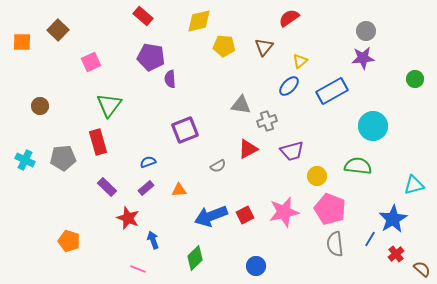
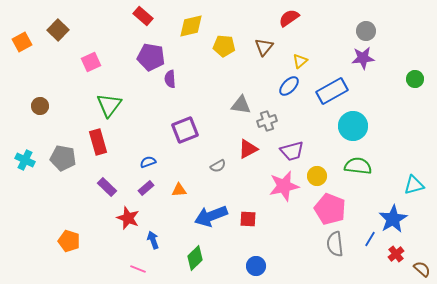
yellow diamond at (199, 21): moved 8 px left, 5 px down
orange square at (22, 42): rotated 30 degrees counterclockwise
cyan circle at (373, 126): moved 20 px left
gray pentagon at (63, 158): rotated 15 degrees clockwise
pink star at (284, 212): moved 26 px up
red square at (245, 215): moved 3 px right, 4 px down; rotated 30 degrees clockwise
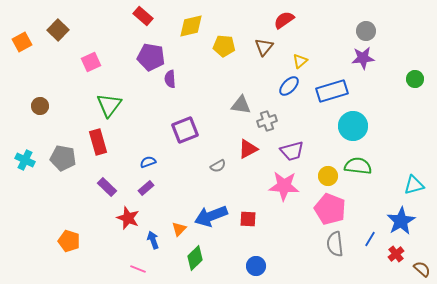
red semicircle at (289, 18): moved 5 px left, 2 px down
blue rectangle at (332, 91): rotated 12 degrees clockwise
yellow circle at (317, 176): moved 11 px right
pink star at (284, 186): rotated 16 degrees clockwise
orange triangle at (179, 190): moved 39 px down; rotated 42 degrees counterclockwise
blue star at (393, 219): moved 8 px right, 2 px down
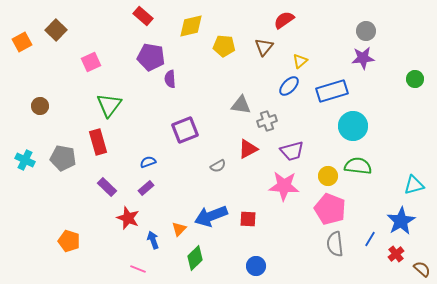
brown square at (58, 30): moved 2 px left
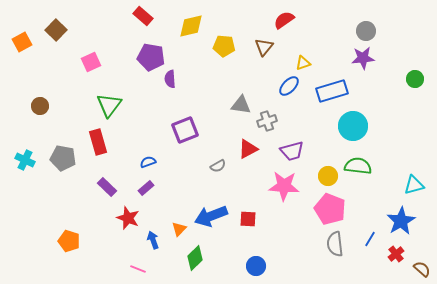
yellow triangle at (300, 61): moved 3 px right, 2 px down; rotated 21 degrees clockwise
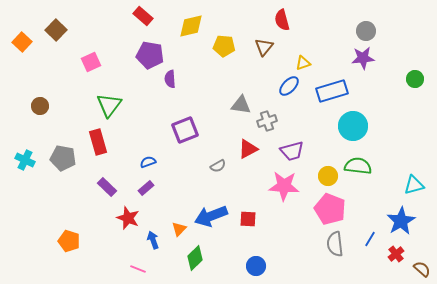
red semicircle at (284, 20): moved 2 px left; rotated 70 degrees counterclockwise
orange square at (22, 42): rotated 18 degrees counterclockwise
purple pentagon at (151, 57): moved 1 px left, 2 px up
